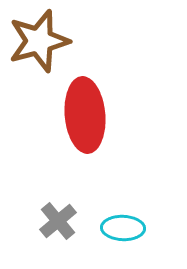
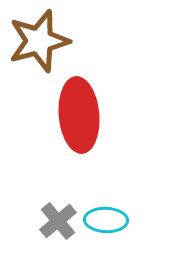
red ellipse: moved 6 px left
cyan ellipse: moved 17 px left, 8 px up
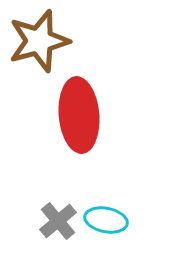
cyan ellipse: rotated 9 degrees clockwise
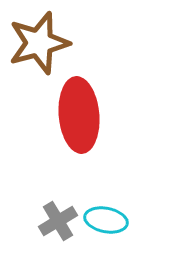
brown star: moved 2 px down
gray cross: rotated 9 degrees clockwise
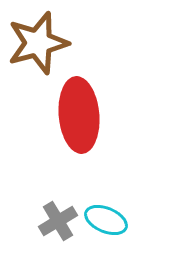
brown star: moved 1 px left
cyan ellipse: rotated 12 degrees clockwise
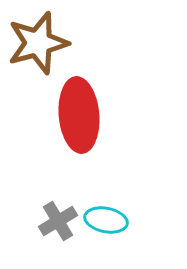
cyan ellipse: rotated 12 degrees counterclockwise
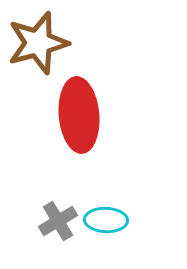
cyan ellipse: rotated 9 degrees counterclockwise
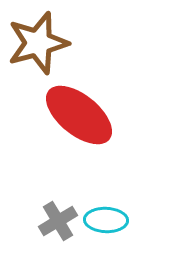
red ellipse: rotated 46 degrees counterclockwise
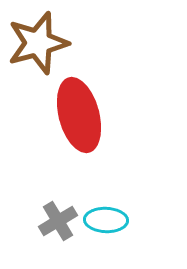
red ellipse: rotated 36 degrees clockwise
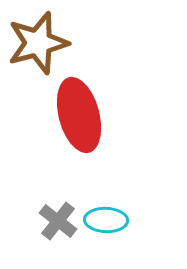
gray cross: rotated 21 degrees counterclockwise
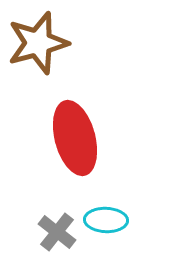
red ellipse: moved 4 px left, 23 px down
gray cross: moved 1 px left, 11 px down
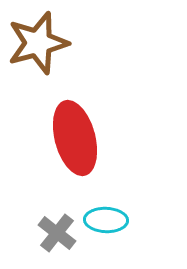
gray cross: moved 1 px down
